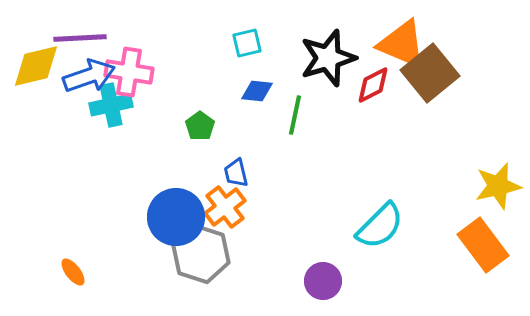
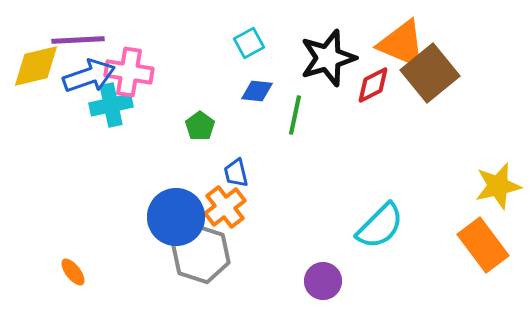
purple line: moved 2 px left, 2 px down
cyan square: moved 2 px right; rotated 16 degrees counterclockwise
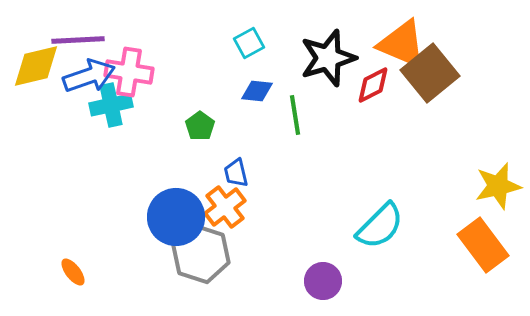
green line: rotated 21 degrees counterclockwise
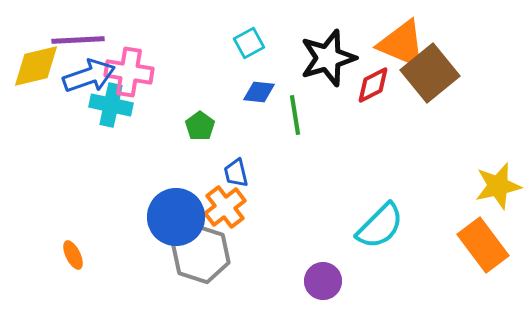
blue diamond: moved 2 px right, 1 px down
cyan cross: rotated 24 degrees clockwise
orange ellipse: moved 17 px up; rotated 12 degrees clockwise
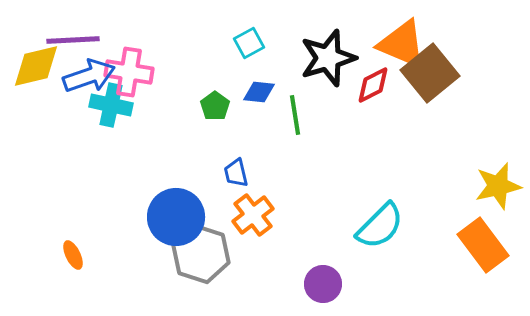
purple line: moved 5 px left
green pentagon: moved 15 px right, 20 px up
orange cross: moved 28 px right, 8 px down
purple circle: moved 3 px down
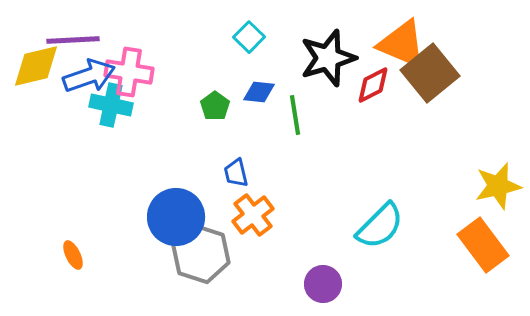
cyan square: moved 6 px up; rotated 16 degrees counterclockwise
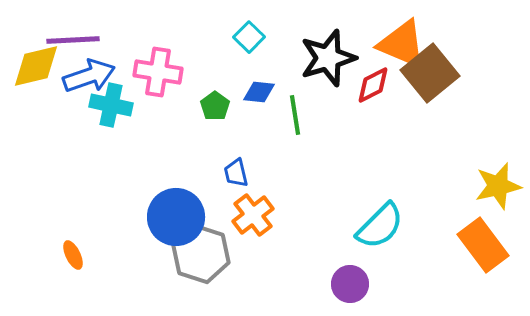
pink cross: moved 29 px right
purple circle: moved 27 px right
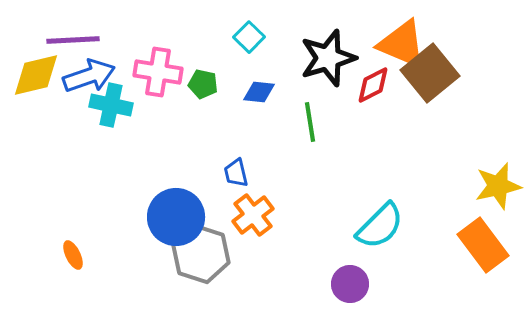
yellow diamond: moved 9 px down
green pentagon: moved 12 px left, 22 px up; rotated 24 degrees counterclockwise
green line: moved 15 px right, 7 px down
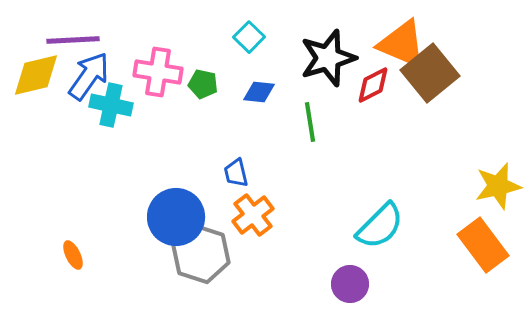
blue arrow: rotated 36 degrees counterclockwise
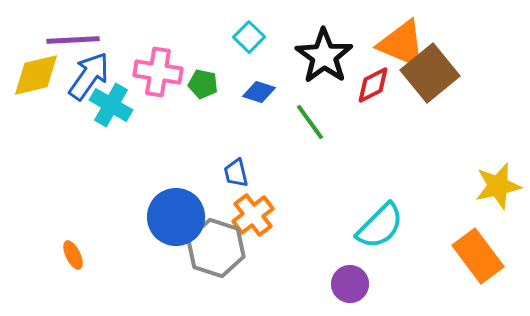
black star: moved 4 px left, 2 px up; rotated 20 degrees counterclockwise
blue diamond: rotated 12 degrees clockwise
cyan cross: rotated 18 degrees clockwise
green line: rotated 27 degrees counterclockwise
orange rectangle: moved 5 px left, 11 px down
gray hexagon: moved 15 px right, 6 px up
